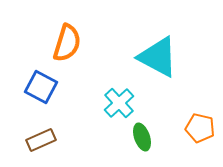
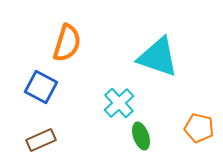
cyan triangle: rotated 9 degrees counterclockwise
orange pentagon: moved 1 px left
green ellipse: moved 1 px left, 1 px up
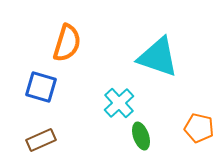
blue square: rotated 12 degrees counterclockwise
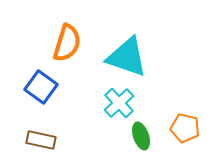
cyan triangle: moved 31 px left
blue square: rotated 20 degrees clockwise
orange pentagon: moved 14 px left
brown rectangle: rotated 36 degrees clockwise
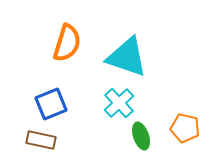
blue square: moved 10 px right, 17 px down; rotated 32 degrees clockwise
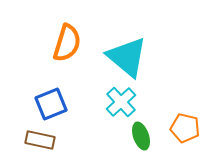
cyan triangle: rotated 21 degrees clockwise
cyan cross: moved 2 px right, 1 px up
brown rectangle: moved 1 px left
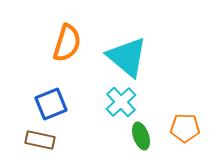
orange pentagon: rotated 12 degrees counterclockwise
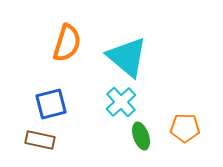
blue square: rotated 8 degrees clockwise
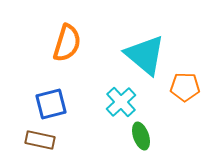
cyan triangle: moved 18 px right, 2 px up
orange pentagon: moved 41 px up
